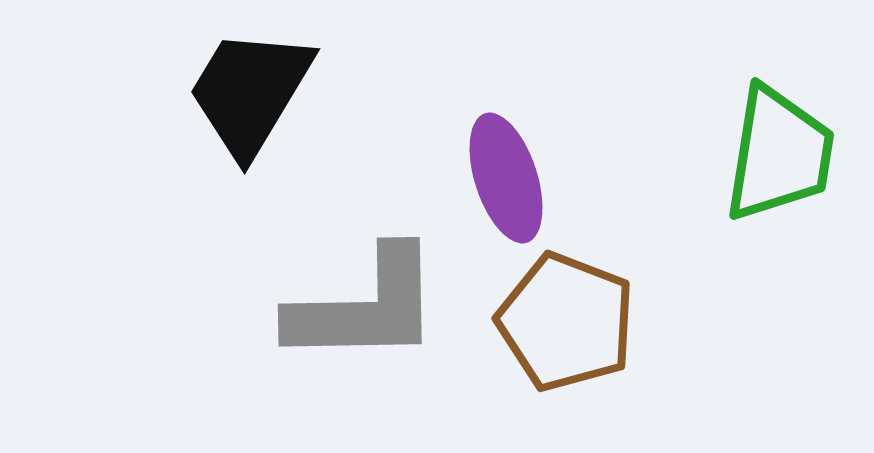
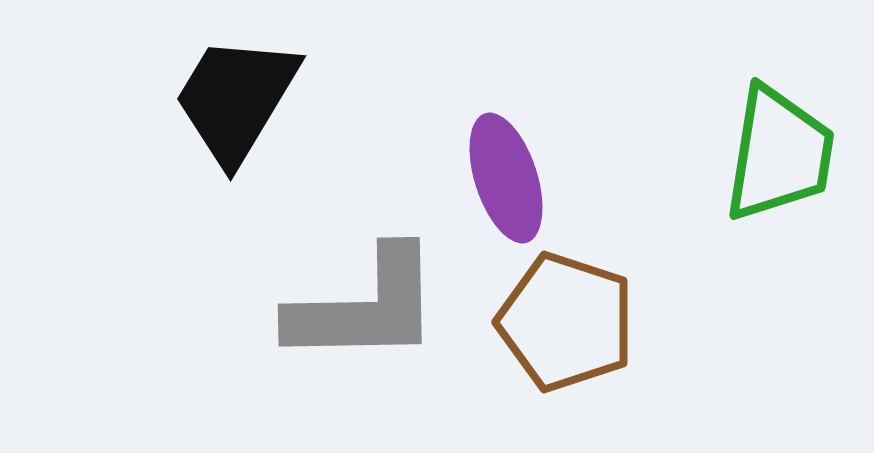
black trapezoid: moved 14 px left, 7 px down
brown pentagon: rotated 3 degrees counterclockwise
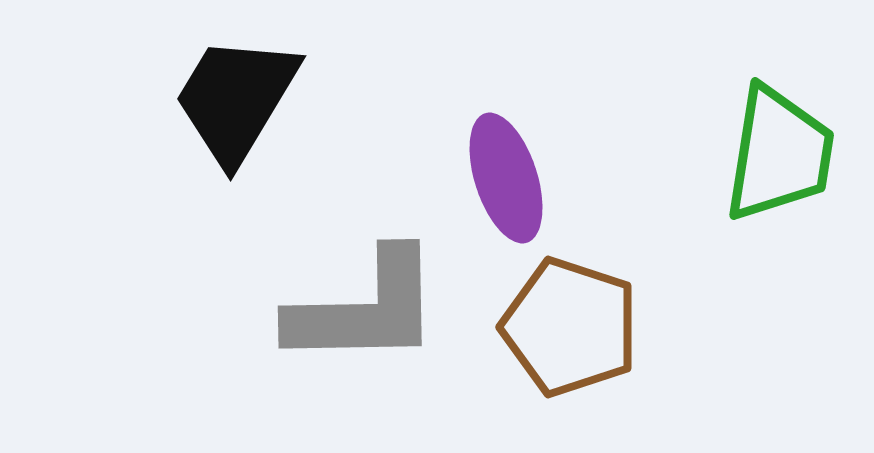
gray L-shape: moved 2 px down
brown pentagon: moved 4 px right, 5 px down
